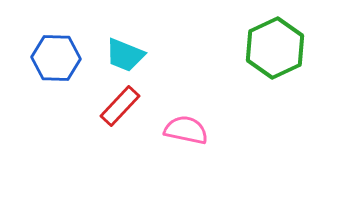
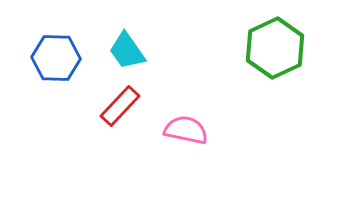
cyan trapezoid: moved 2 px right, 4 px up; rotated 33 degrees clockwise
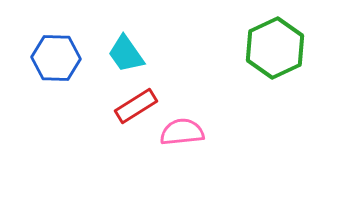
cyan trapezoid: moved 1 px left, 3 px down
red rectangle: moved 16 px right; rotated 15 degrees clockwise
pink semicircle: moved 4 px left, 2 px down; rotated 18 degrees counterclockwise
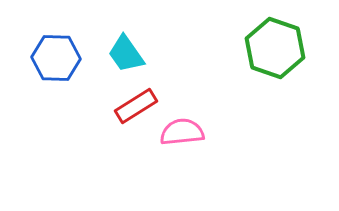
green hexagon: rotated 16 degrees counterclockwise
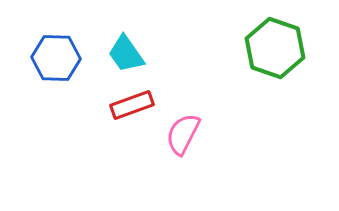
red rectangle: moved 4 px left, 1 px up; rotated 12 degrees clockwise
pink semicircle: moved 1 px right, 2 px down; rotated 57 degrees counterclockwise
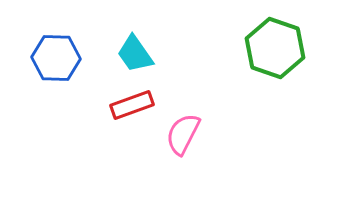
cyan trapezoid: moved 9 px right
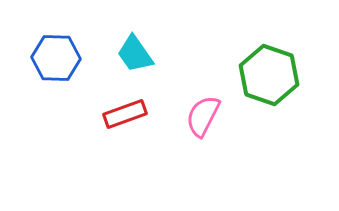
green hexagon: moved 6 px left, 27 px down
red rectangle: moved 7 px left, 9 px down
pink semicircle: moved 20 px right, 18 px up
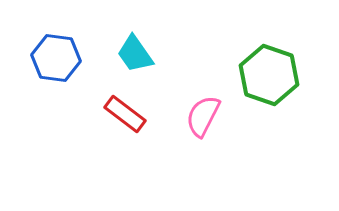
blue hexagon: rotated 6 degrees clockwise
red rectangle: rotated 57 degrees clockwise
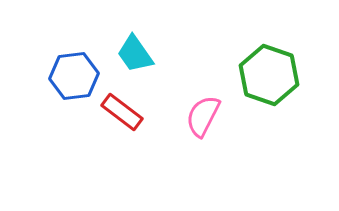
blue hexagon: moved 18 px right, 18 px down; rotated 15 degrees counterclockwise
red rectangle: moved 3 px left, 2 px up
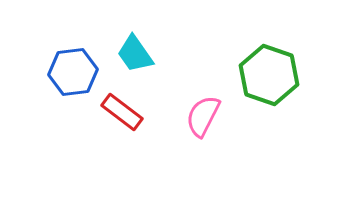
blue hexagon: moved 1 px left, 4 px up
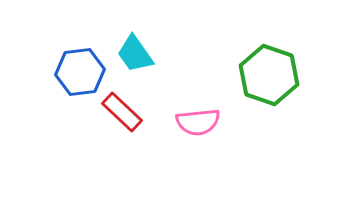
blue hexagon: moved 7 px right
red rectangle: rotated 6 degrees clockwise
pink semicircle: moved 5 px left, 6 px down; rotated 123 degrees counterclockwise
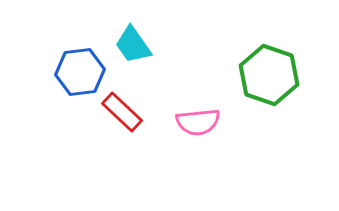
cyan trapezoid: moved 2 px left, 9 px up
